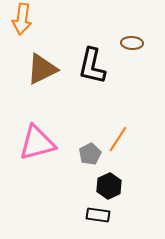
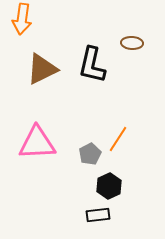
black L-shape: moved 1 px up
pink triangle: rotated 12 degrees clockwise
black rectangle: rotated 15 degrees counterclockwise
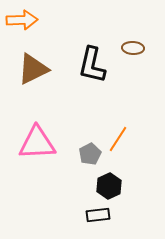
orange arrow: moved 1 px down; rotated 100 degrees counterclockwise
brown ellipse: moved 1 px right, 5 px down
brown triangle: moved 9 px left
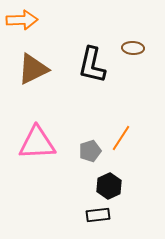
orange line: moved 3 px right, 1 px up
gray pentagon: moved 3 px up; rotated 10 degrees clockwise
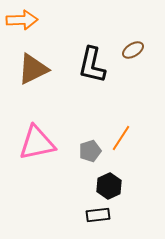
brown ellipse: moved 2 px down; rotated 35 degrees counterclockwise
pink triangle: rotated 9 degrees counterclockwise
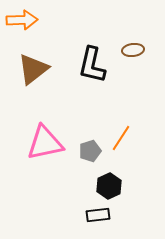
brown ellipse: rotated 25 degrees clockwise
brown triangle: rotated 12 degrees counterclockwise
pink triangle: moved 8 px right
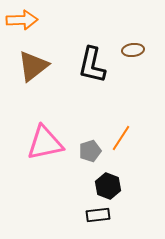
brown triangle: moved 3 px up
black hexagon: moved 1 px left; rotated 15 degrees counterclockwise
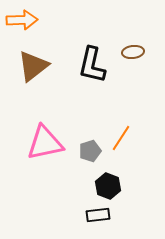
brown ellipse: moved 2 px down
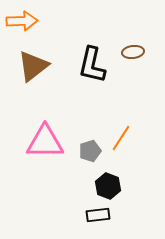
orange arrow: moved 1 px down
pink triangle: moved 1 px up; rotated 12 degrees clockwise
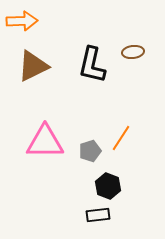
brown triangle: rotated 12 degrees clockwise
